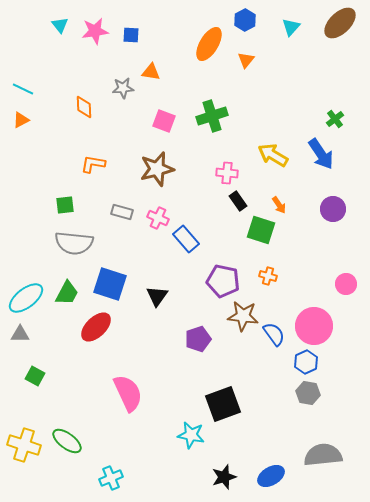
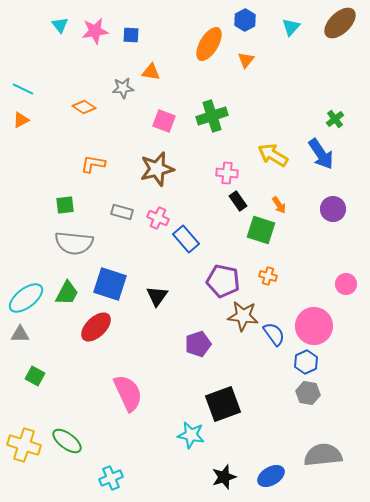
orange diamond at (84, 107): rotated 55 degrees counterclockwise
purple pentagon at (198, 339): moved 5 px down
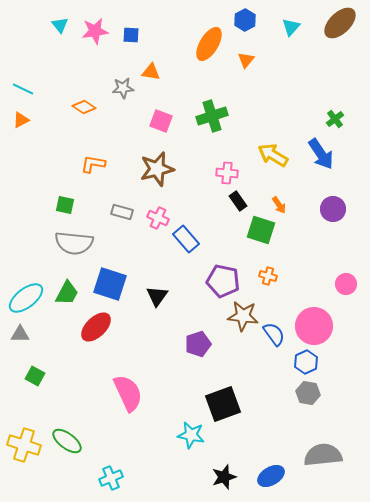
pink square at (164, 121): moved 3 px left
green square at (65, 205): rotated 18 degrees clockwise
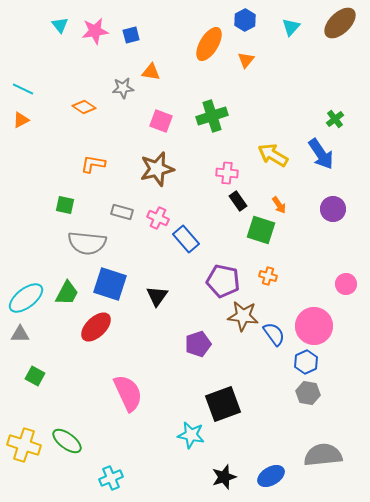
blue square at (131, 35): rotated 18 degrees counterclockwise
gray semicircle at (74, 243): moved 13 px right
